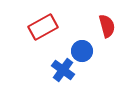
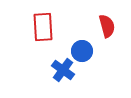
red rectangle: rotated 64 degrees counterclockwise
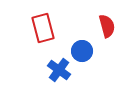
red rectangle: moved 1 px down; rotated 12 degrees counterclockwise
blue cross: moved 4 px left
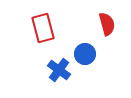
red semicircle: moved 2 px up
blue circle: moved 3 px right, 3 px down
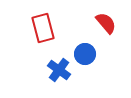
red semicircle: moved 1 px left, 1 px up; rotated 25 degrees counterclockwise
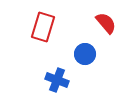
red rectangle: moved 1 px up; rotated 32 degrees clockwise
blue cross: moved 2 px left, 10 px down; rotated 15 degrees counterclockwise
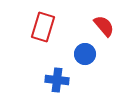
red semicircle: moved 2 px left, 3 px down
blue cross: rotated 15 degrees counterclockwise
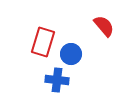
red rectangle: moved 15 px down
blue circle: moved 14 px left
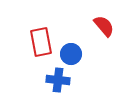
red rectangle: moved 2 px left; rotated 28 degrees counterclockwise
blue cross: moved 1 px right
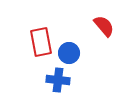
blue circle: moved 2 px left, 1 px up
